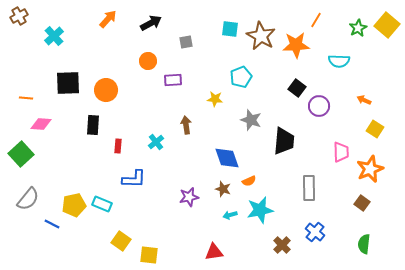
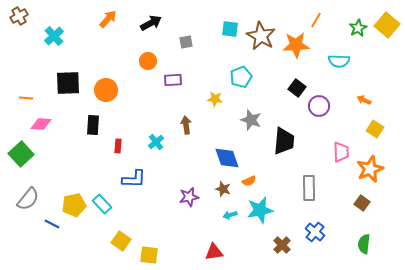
cyan rectangle at (102, 204): rotated 24 degrees clockwise
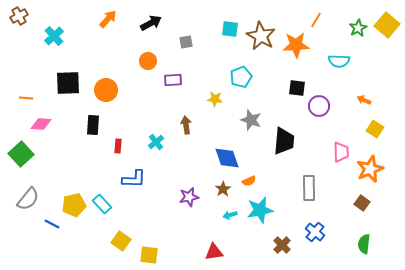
black square at (297, 88): rotated 30 degrees counterclockwise
brown star at (223, 189): rotated 21 degrees clockwise
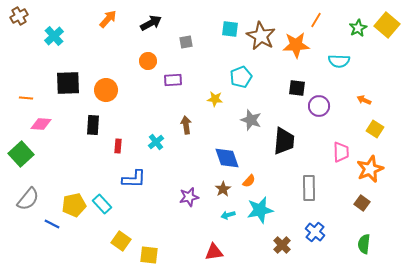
orange semicircle at (249, 181): rotated 24 degrees counterclockwise
cyan arrow at (230, 215): moved 2 px left
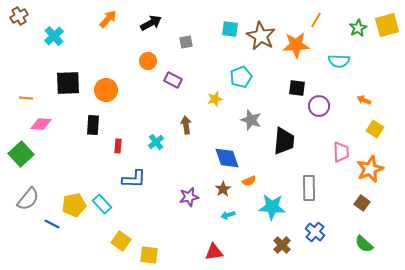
yellow square at (387, 25): rotated 35 degrees clockwise
purple rectangle at (173, 80): rotated 30 degrees clockwise
yellow star at (215, 99): rotated 21 degrees counterclockwise
orange semicircle at (249, 181): rotated 24 degrees clockwise
cyan star at (260, 210): moved 12 px right, 3 px up; rotated 16 degrees clockwise
green semicircle at (364, 244): rotated 54 degrees counterclockwise
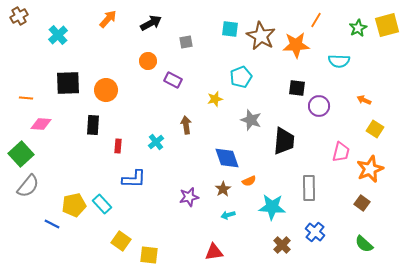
cyan cross at (54, 36): moved 4 px right, 1 px up
pink trapezoid at (341, 152): rotated 15 degrees clockwise
gray semicircle at (28, 199): moved 13 px up
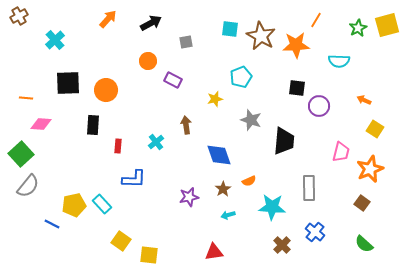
cyan cross at (58, 35): moved 3 px left, 5 px down
blue diamond at (227, 158): moved 8 px left, 3 px up
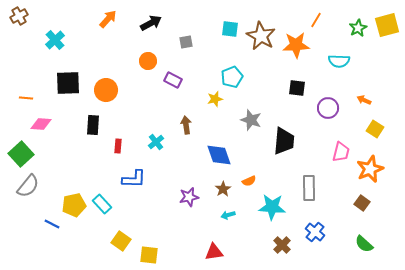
cyan pentagon at (241, 77): moved 9 px left
purple circle at (319, 106): moved 9 px right, 2 px down
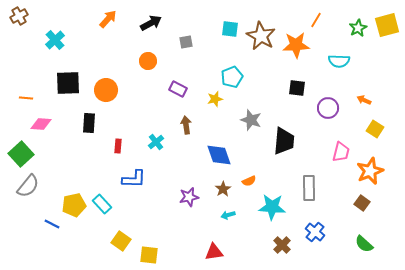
purple rectangle at (173, 80): moved 5 px right, 9 px down
black rectangle at (93, 125): moved 4 px left, 2 px up
orange star at (370, 169): moved 2 px down
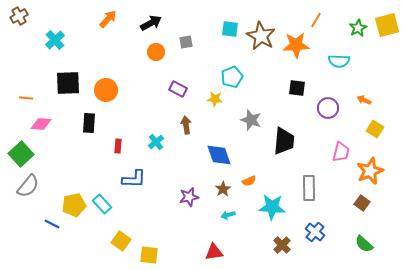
orange circle at (148, 61): moved 8 px right, 9 px up
yellow star at (215, 99): rotated 21 degrees clockwise
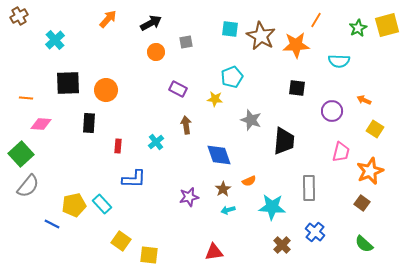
purple circle at (328, 108): moved 4 px right, 3 px down
cyan arrow at (228, 215): moved 5 px up
